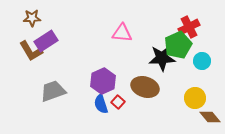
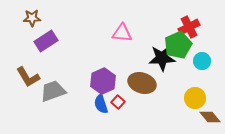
brown L-shape: moved 3 px left, 26 px down
brown ellipse: moved 3 px left, 4 px up
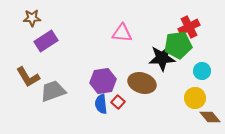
green pentagon: rotated 16 degrees clockwise
cyan circle: moved 10 px down
purple hexagon: rotated 15 degrees clockwise
blue semicircle: rotated 12 degrees clockwise
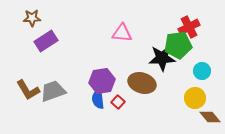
brown L-shape: moved 13 px down
purple hexagon: moved 1 px left
blue semicircle: moved 3 px left, 5 px up
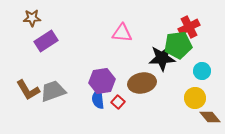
brown ellipse: rotated 28 degrees counterclockwise
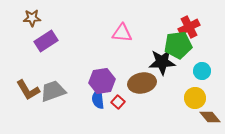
black star: moved 4 px down
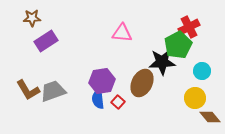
green pentagon: rotated 20 degrees counterclockwise
brown ellipse: rotated 52 degrees counterclockwise
